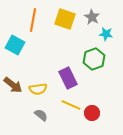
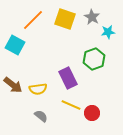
orange line: rotated 35 degrees clockwise
cyan star: moved 2 px right, 2 px up; rotated 16 degrees counterclockwise
gray semicircle: moved 1 px down
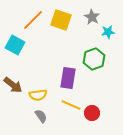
yellow square: moved 4 px left, 1 px down
purple rectangle: rotated 35 degrees clockwise
yellow semicircle: moved 6 px down
gray semicircle: rotated 16 degrees clockwise
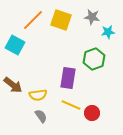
gray star: rotated 21 degrees counterclockwise
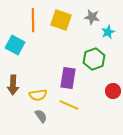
orange line: rotated 45 degrees counterclockwise
cyan star: rotated 16 degrees counterclockwise
brown arrow: rotated 54 degrees clockwise
yellow line: moved 2 px left
red circle: moved 21 px right, 22 px up
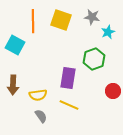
orange line: moved 1 px down
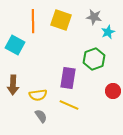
gray star: moved 2 px right
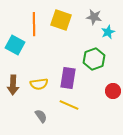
orange line: moved 1 px right, 3 px down
yellow semicircle: moved 1 px right, 11 px up
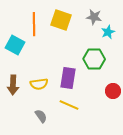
green hexagon: rotated 20 degrees clockwise
